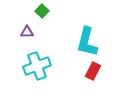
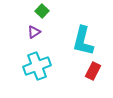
purple triangle: moved 7 px right; rotated 32 degrees counterclockwise
cyan L-shape: moved 4 px left, 1 px up
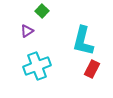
purple triangle: moved 7 px left, 1 px up
red rectangle: moved 1 px left, 2 px up
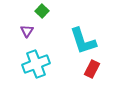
purple triangle: rotated 24 degrees counterclockwise
cyan L-shape: rotated 32 degrees counterclockwise
cyan cross: moved 1 px left, 2 px up
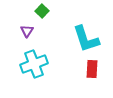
cyan L-shape: moved 3 px right, 2 px up
cyan cross: moved 2 px left
red rectangle: rotated 24 degrees counterclockwise
